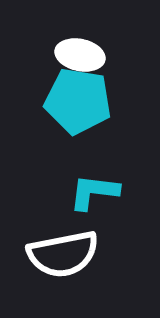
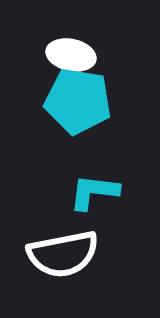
white ellipse: moved 9 px left
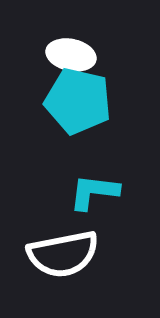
cyan pentagon: rotated 4 degrees clockwise
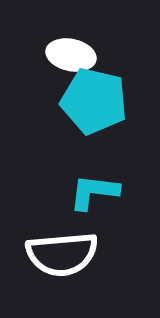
cyan pentagon: moved 16 px right
white semicircle: moved 1 px left; rotated 6 degrees clockwise
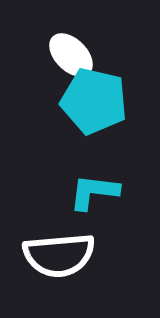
white ellipse: rotated 33 degrees clockwise
white semicircle: moved 3 px left, 1 px down
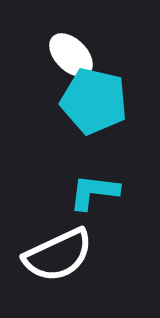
white semicircle: moved 1 px left; rotated 20 degrees counterclockwise
